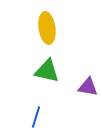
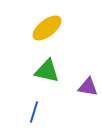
yellow ellipse: rotated 60 degrees clockwise
blue line: moved 2 px left, 5 px up
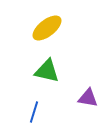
purple triangle: moved 11 px down
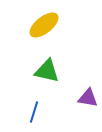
yellow ellipse: moved 3 px left, 3 px up
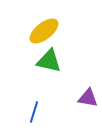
yellow ellipse: moved 6 px down
green triangle: moved 2 px right, 10 px up
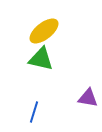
green triangle: moved 8 px left, 2 px up
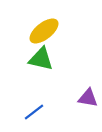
blue line: rotated 35 degrees clockwise
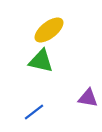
yellow ellipse: moved 5 px right, 1 px up
green triangle: moved 2 px down
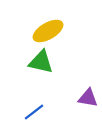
yellow ellipse: moved 1 px left, 1 px down; rotated 8 degrees clockwise
green triangle: moved 1 px down
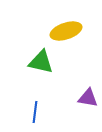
yellow ellipse: moved 18 px right; rotated 12 degrees clockwise
blue line: moved 1 px right; rotated 45 degrees counterclockwise
